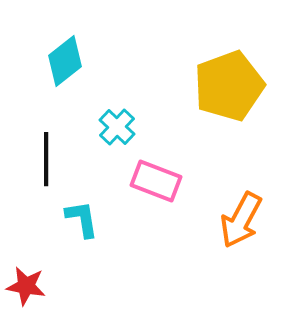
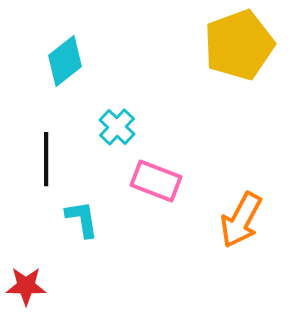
yellow pentagon: moved 10 px right, 41 px up
red star: rotated 9 degrees counterclockwise
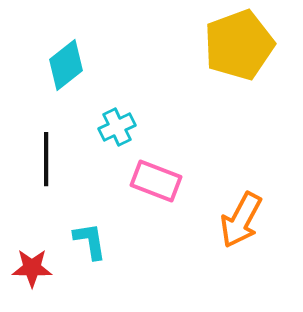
cyan diamond: moved 1 px right, 4 px down
cyan cross: rotated 21 degrees clockwise
cyan L-shape: moved 8 px right, 22 px down
red star: moved 6 px right, 18 px up
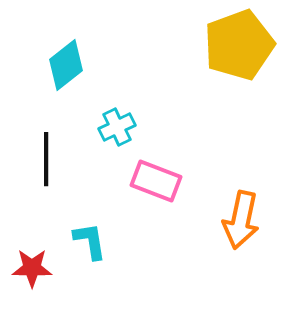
orange arrow: rotated 16 degrees counterclockwise
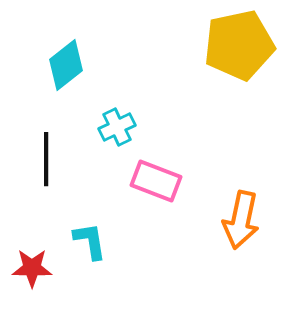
yellow pentagon: rotated 8 degrees clockwise
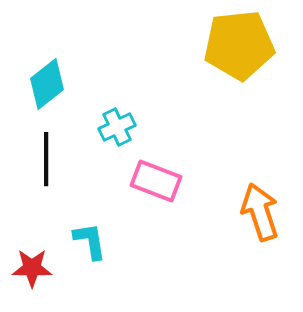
yellow pentagon: rotated 6 degrees clockwise
cyan diamond: moved 19 px left, 19 px down
orange arrow: moved 19 px right, 8 px up; rotated 150 degrees clockwise
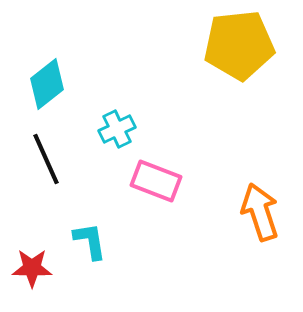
cyan cross: moved 2 px down
black line: rotated 24 degrees counterclockwise
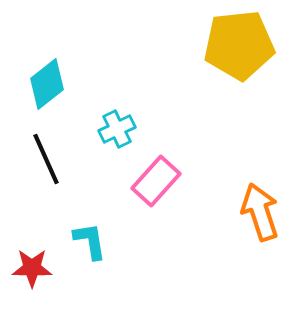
pink rectangle: rotated 69 degrees counterclockwise
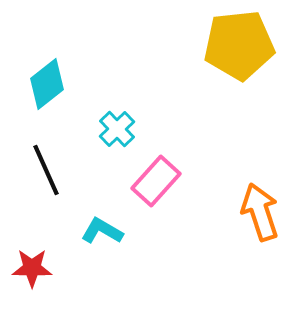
cyan cross: rotated 18 degrees counterclockwise
black line: moved 11 px down
cyan L-shape: moved 12 px right, 10 px up; rotated 51 degrees counterclockwise
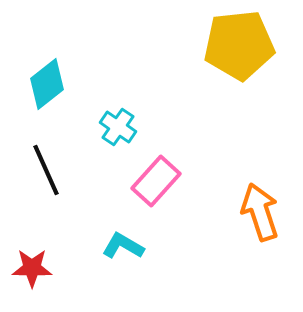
cyan cross: moved 1 px right, 2 px up; rotated 12 degrees counterclockwise
cyan L-shape: moved 21 px right, 15 px down
